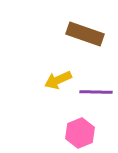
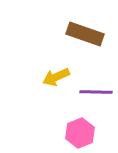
yellow arrow: moved 2 px left, 3 px up
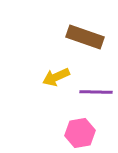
brown rectangle: moved 3 px down
pink hexagon: rotated 12 degrees clockwise
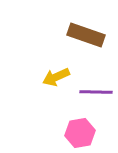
brown rectangle: moved 1 px right, 2 px up
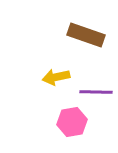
yellow arrow: rotated 12 degrees clockwise
pink hexagon: moved 8 px left, 11 px up
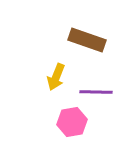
brown rectangle: moved 1 px right, 5 px down
yellow arrow: rotated 56 degrees counterclockwise
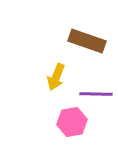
brown rectangle: moved 1 px down
purple line: moved 2 px down
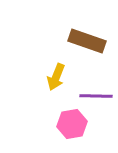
purple line: moved 2 px down
pink hexagon: moved 2 px down
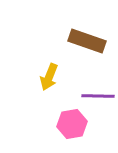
yellow arrow: moved 7 px left
purple line: moved 2 px right
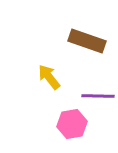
yellow arrow: rotated 120 degrees clockwise
